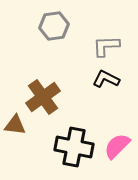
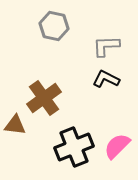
gray hexagon: rotated 20 degrees clockwise
brown cross: moved 1 px right, 1 px down
black cross: rotated 33 degrees counterclockwise
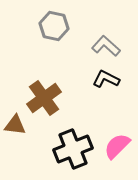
gray L-shape: rotated 44 degrees clockwise
black cross: moved 1 px left, 2 px down
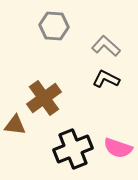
gray hexagon: rotated 8 degrees counterclockwise
pink semicircle: moved 1 px right, 2 px down; rotated 116 degrees counterclockwise
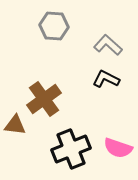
gray L-shape: moved 2 px right, 1 px up
brown cross: moved 1 px down
black cross: moved 2 px left
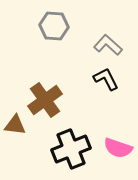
black L-shape: rotated 36 degrees clockwise
brown cross: moved 1 px right, 1 px down
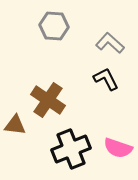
gray L-shape: moved 2 px right, 2 px up
brown cross: moved 3 px right; rotated 20 degrees counterclockwise
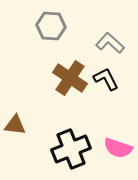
gray hexagon: moved 3 px left
brown cross: moved 22 px right, 22 px up
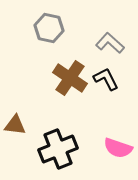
gray hexagon: moved 2 px left, 2 px down; rotated 8 degrees clockwise
black cross: moved 13 px left
